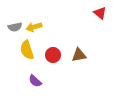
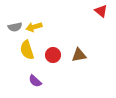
red triangle: moved 1 px right, 2 px up
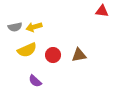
red triangle: moved 1 px right; rotated 32 degrees counterclockwise
yellow semicircle: rotated 96 degrees counterclockwise
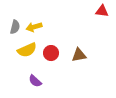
gray semicircle: rotated 64 degrees counterclockwise
red circle: moved 2 px left, 2 px up
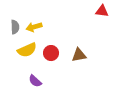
gray semicircle: rotated 16 degrees counterclockwise
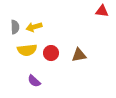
yellow semicircle: rotated 18 degrees clockwise
purple semicircle: moved 1 px left
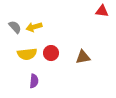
gray semicircle: rotated 40 degrees counterclockwise
yellow semicircle: moved 4 px down
brown triangle: moved 4 px right, 2 px down
purple semicircle: rotated 128 degrees counterclockwise
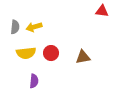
gray semicircle: rotated 48 degrees clockwise
yellow semicircle: moved 1 px left, 1 px up
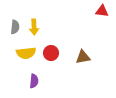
yellow arrow: rotated 77 degrees counterclockwise
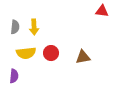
purple semicircle: moved 20 px left, 5 px up
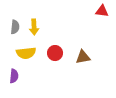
red circle: moved 4 px right
